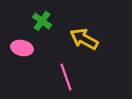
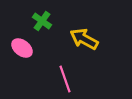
pink ellipse: rotated 25 degrees clockwise
pink line: moved 1 px left, 2 px down
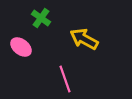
green cross: moved 1 px left, 3 px up
pink ellipse: moved 1 px left, 1 px up
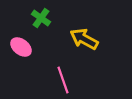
pink line: moved 2 px left, 1 px down
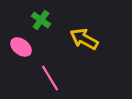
green cross: moved 2 px down
pink line: moved 13 px left, 2 px up; rotated 12 degrees counterclockwise
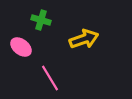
green cross: rotated 18 degrees counterclockwise
yellow arrow: rotated 132 degrees clockwise
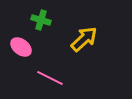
yellow arrow: rotated 24 degrees counterclockwise
pink line: rotated 32 degrees counterclockwise
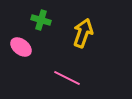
yellow arrow: moved 1 px left, 6 px up; rotated 28 degrees counterclockwise
pink line: moved 17 px right
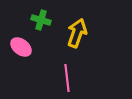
yellow arrow: moved 6 px left
pink line: rotated 56 degrees clockwise
